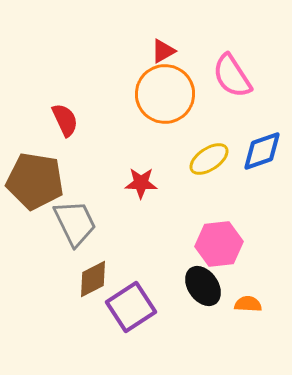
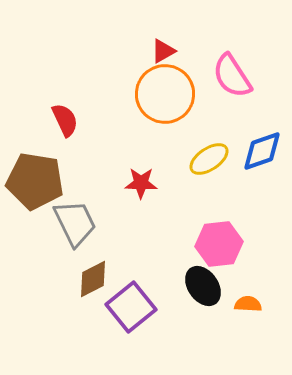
purple square: rotated 6 degrees counterclockwise
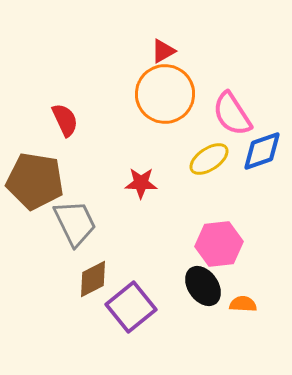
pink semicircle: moved 38 px down
orange semicircle: moved 5 px left
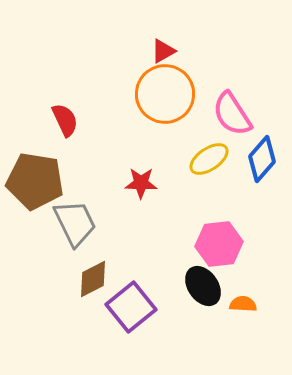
blue diamond: moved 8 px down; rotated 30 degrees counterclockwise
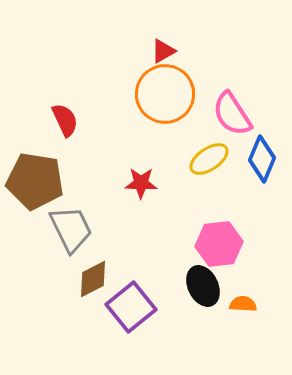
blue diamond: rotated 18 degrees counterclockwise
gray trapezoid: moved 4 px left, 6 px down
black ellipse: rotated 9 degrees clockwise
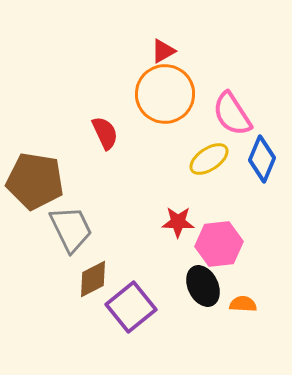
red semicircle: moved 40 px right, 13 px down
red star: moved 37 px right, 39 px down
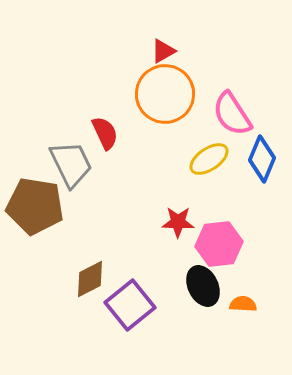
brown pentagon: moved 25 px down
gray trapezoid: moved 65 px up
brown diamond: moved 3 px left
purple square: moved 1 px left, 2 px up
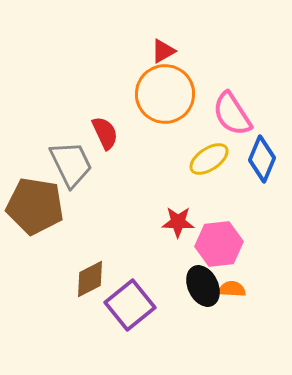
orange semicircle: moved 11 px left, 15 px up
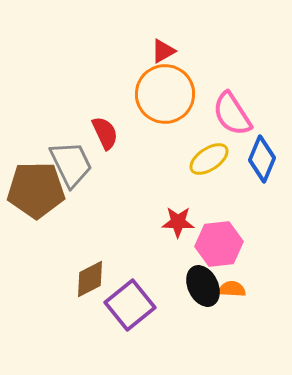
brown pentagon: moved 1 px right, 16 px up; rotated 10 degrees counterclockwise
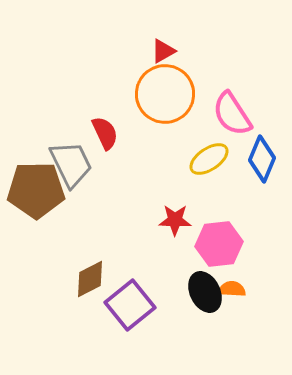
red star: moved 3 px left, 2 px up
black ellipse: moved 2 px right, 6 px down
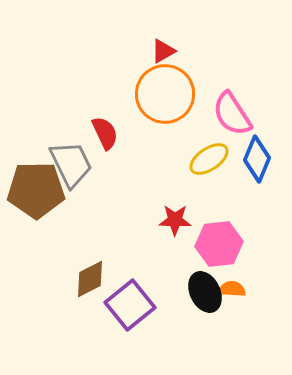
blue diamond: moved 5 px left
